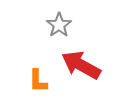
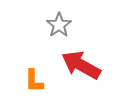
orange L-shape: moved 4 px left
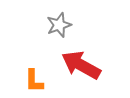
gray star: rotated 15 degrees clockwise
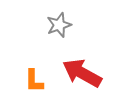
red arrow: moved 1 px right, 8 px down
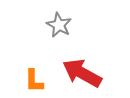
gray star: rotated 25 degrees counterclockwise
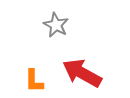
gray star: moved 3 px left
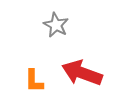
red arrow: rotated 9 degrees counterclockwise
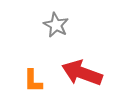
orange L-shape: moved 1 px left
